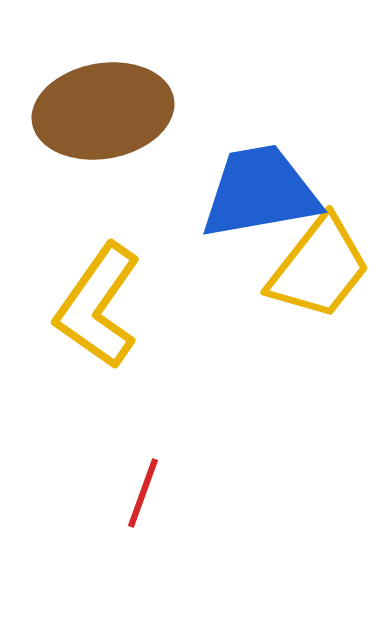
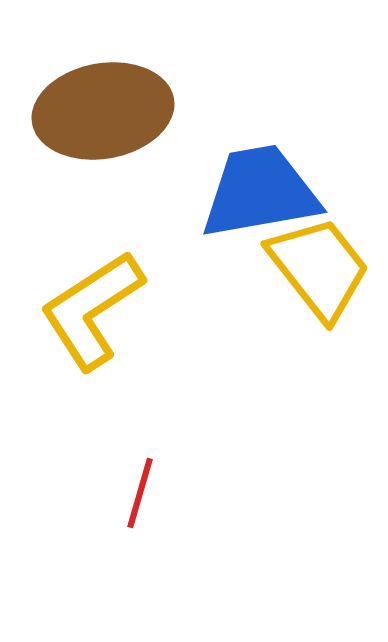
yellow trapezoid: rotated 76 degrees counterclockwise
yellow L-shape: moved 6 px left, 4 px down; rotated 22 degrees clockwise
red line: moved 3 px left; rotated 4 degrees counterclockwise
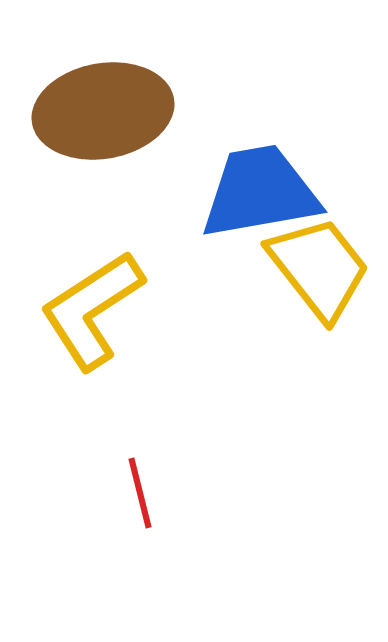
red line: rotated 30 degrees counterclockwise
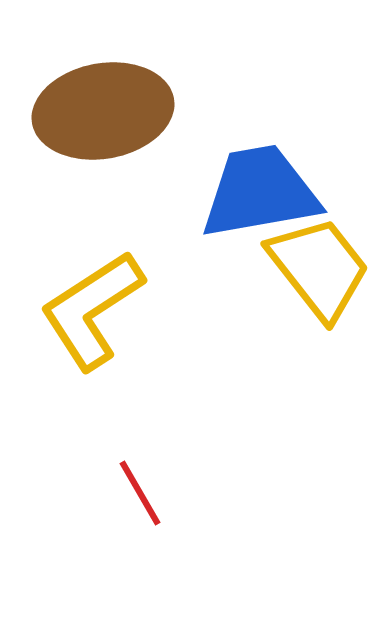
red line: rotated 16 degrees counterclockwise
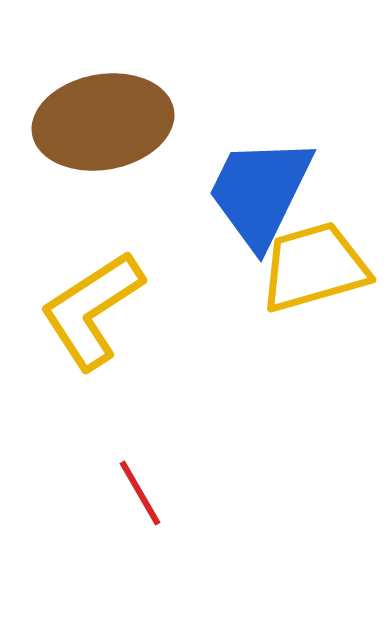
brown ellipse: moved 11 px down
blue trapezoid: rotated 54 degrees counterclockwise
yellow trapezoid: moved 5 px left, 1 px up; rotated 68 degrees counterclockwise
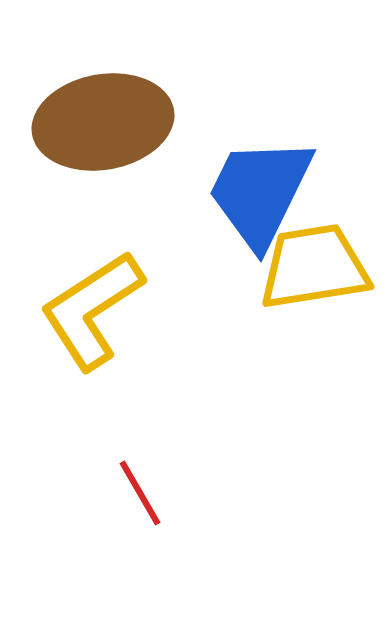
yellow trapezoid: rotated 7 degrees clockwise
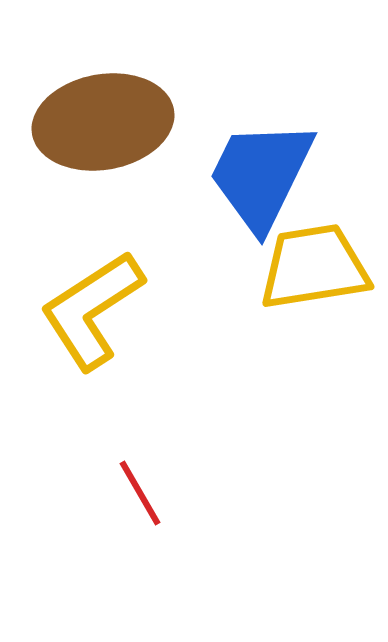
blue trapezoid: moved 1 px right, 17 px up
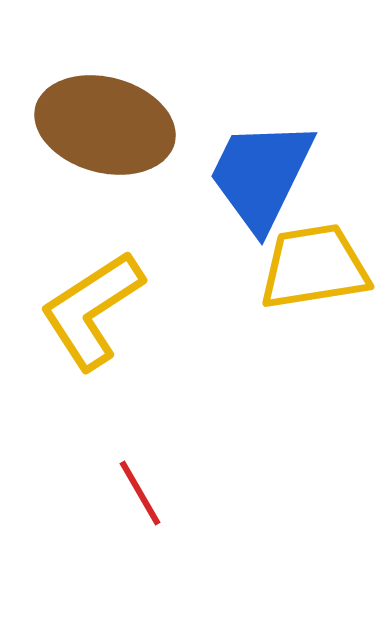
brown ellipse: moved 2 px right, 3 px down; rotated 25 degrees clockwise
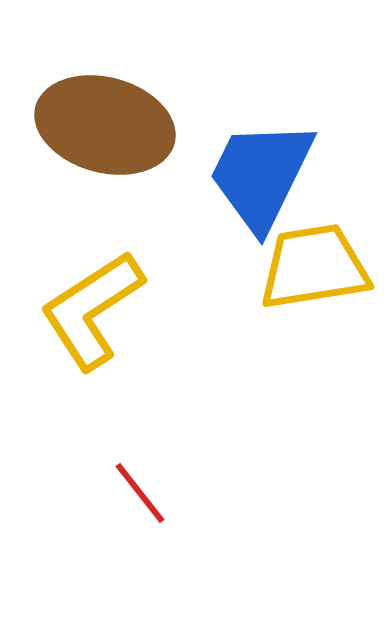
red line: rotated 8 degrees counterclockwise
